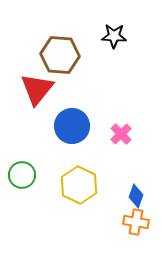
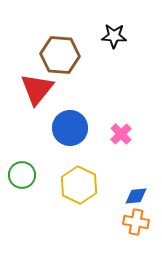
blue circle: moved 2 px left, 2 px down
blue diamond: rotated 65 degrees clockwise
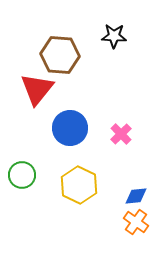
orange cross: rotated 25 degrees clockwise
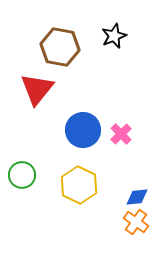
black star: rotated 25 degrees counterclockwise
brown hexagon: moved 8 px up; rotated 6 degrees clockwise
blue circle: moved 13 px right, 2 px down
blue diamond: moved 1 px right, 1 px down
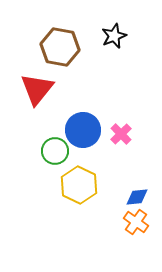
green circle: moved 33 px right, 24 px up
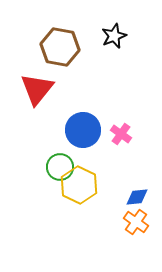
pink cross: rotated 10 degrees counterclockwise
green circle: moved 5 px right, 16 px down
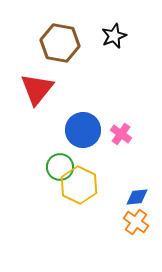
brown hexagon: moved 4 px up
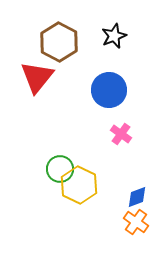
brown hexagon: moved 1 px left, 1 px up; rotated 18 degrees clockwise
red triangle: moved 12 px up
blue circle: moved 26 px right, 40 px up
green circle: moved 2 px down
blue diamond: rotated 15 degrees counterclockwise
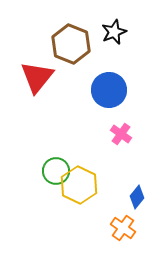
black star: moved 4 px up
brown hexagon: moved 12 px right, 2 px down; rotated 6 degrees counterclockwise
green circle: moved 4 px left, 2 px down
blue diamond: rotated 30 degrees counterclockwise
orange cross: moved 13 px left, 6 px down
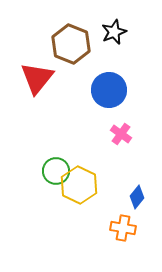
red triangle: moved 1 px down
orange cross: rotated 25 degrees counterclockwise
